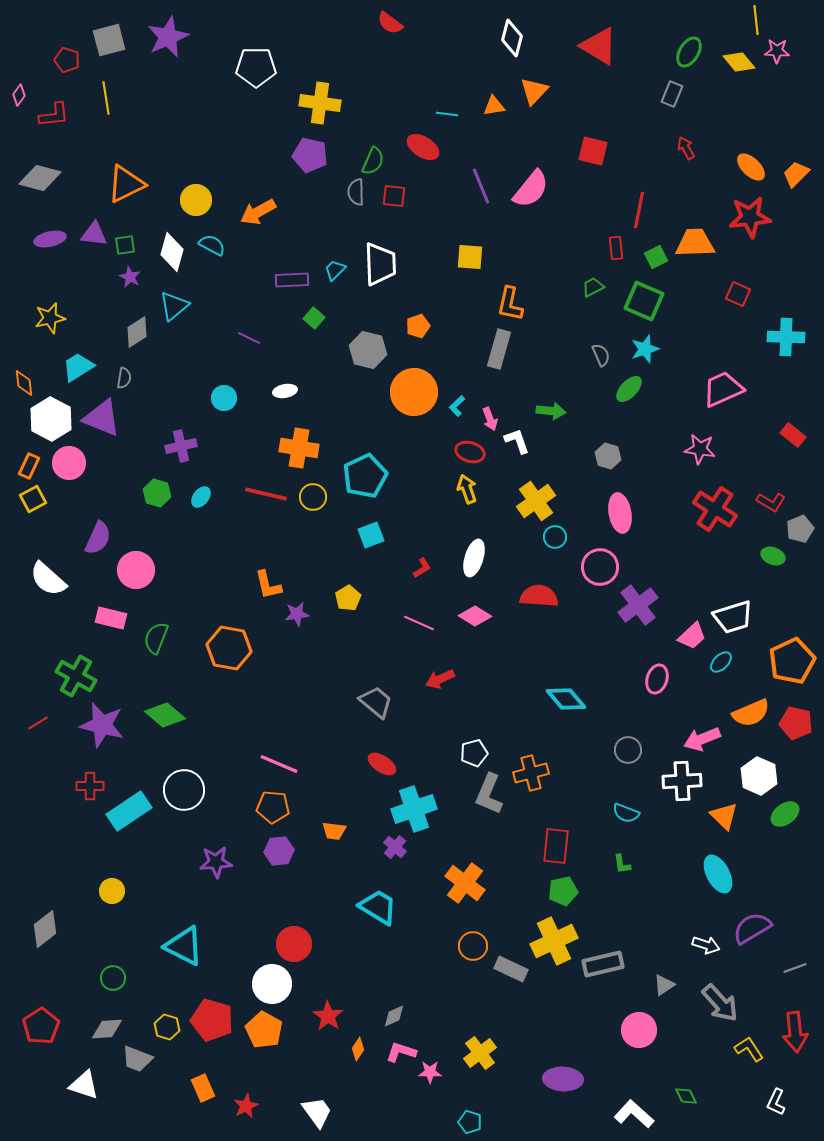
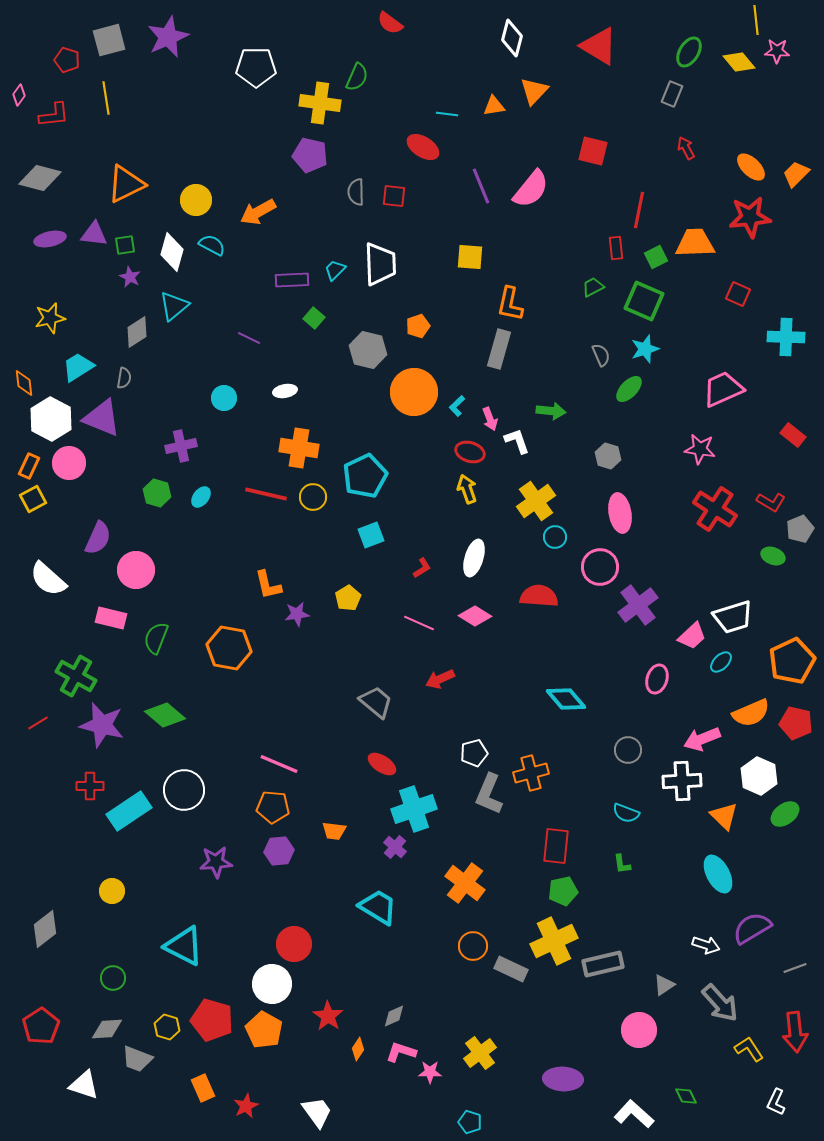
green semicircle at (373, 161): moved 16 px left, 84 px up
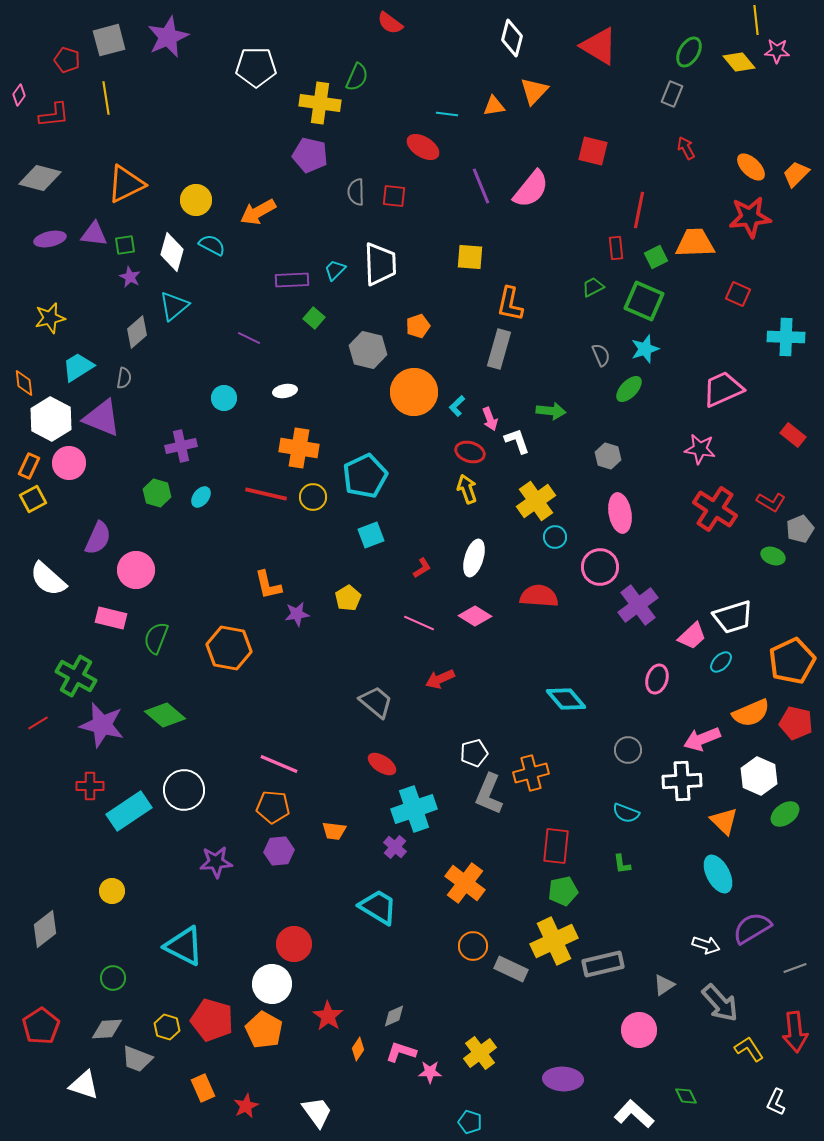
gray diamond at (137, 332): rotated 8 degrees counterclockwise
orange triangle at (724, 816): moved 5 px down
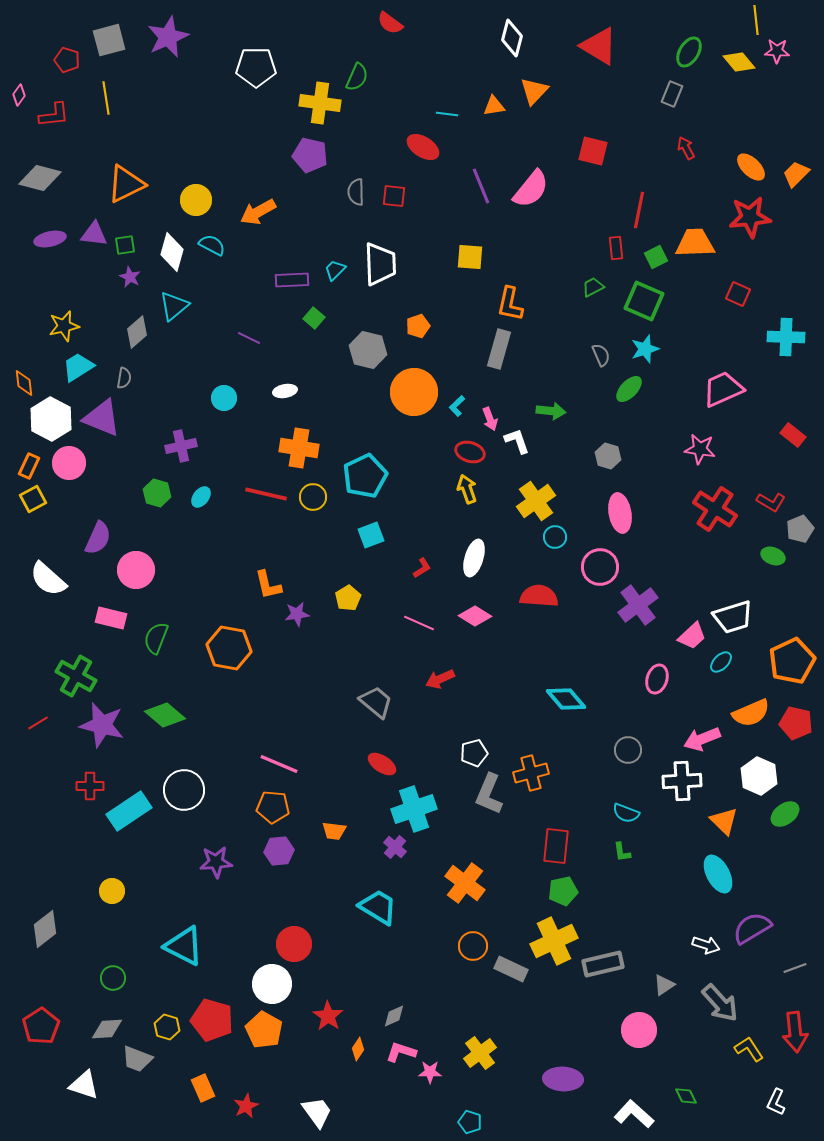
yellow star at (50, 318): moved 14 px right, 8 px down
green L-shape at (622, 864): moved 12 px up
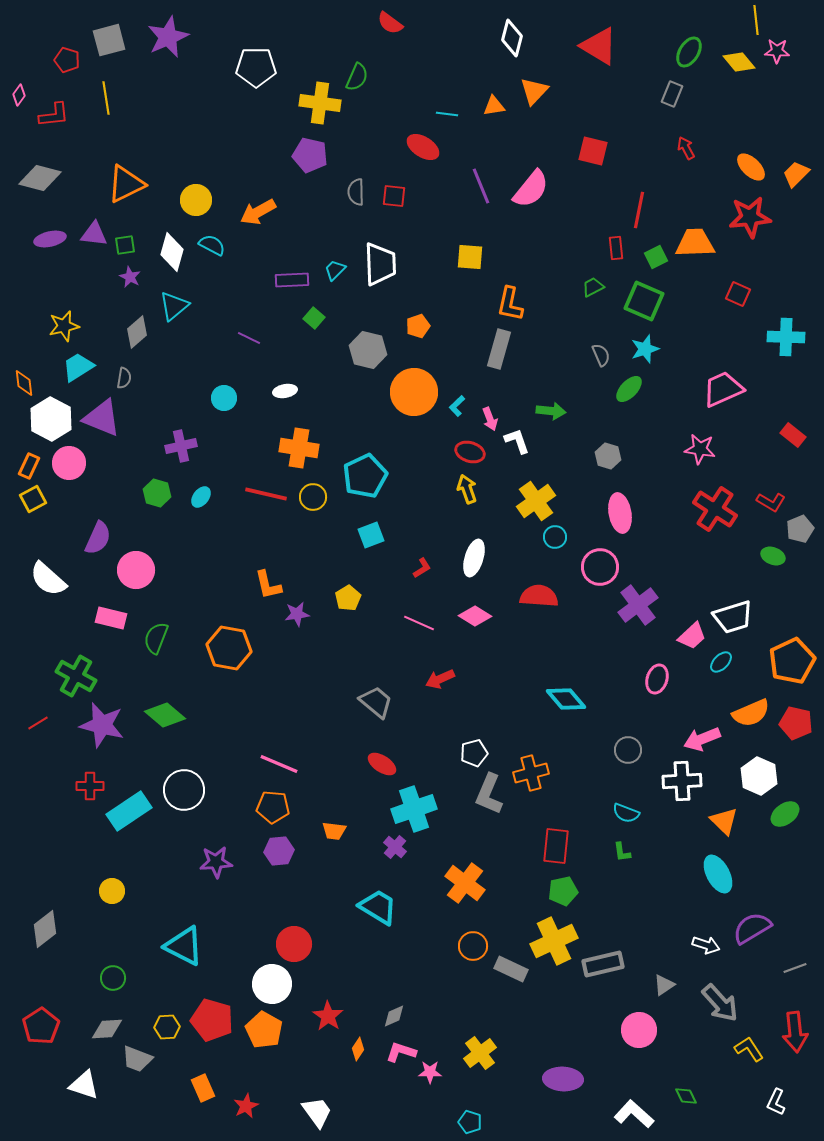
yellow hexagon at (167, 1027): rotated 20 degrees counterclockwise
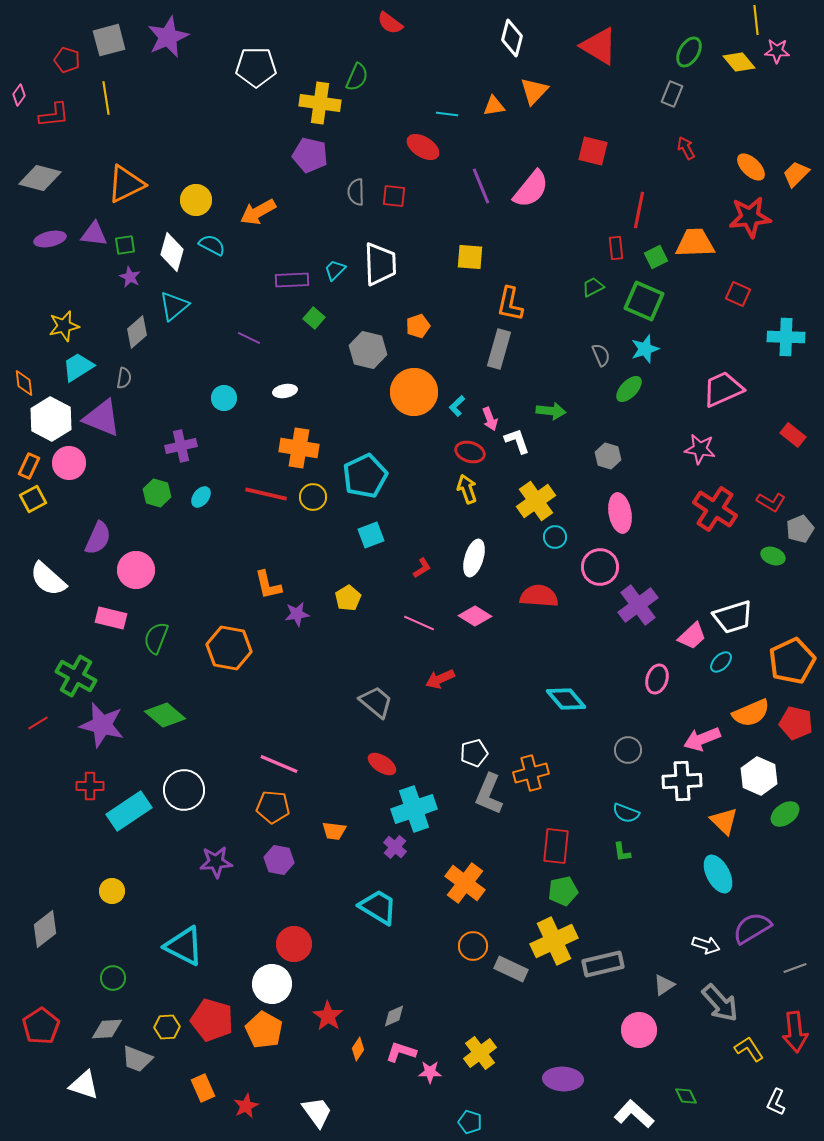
purple hexagon at (279, 851): moved 9 px down; rotated 16 degrees clockwise
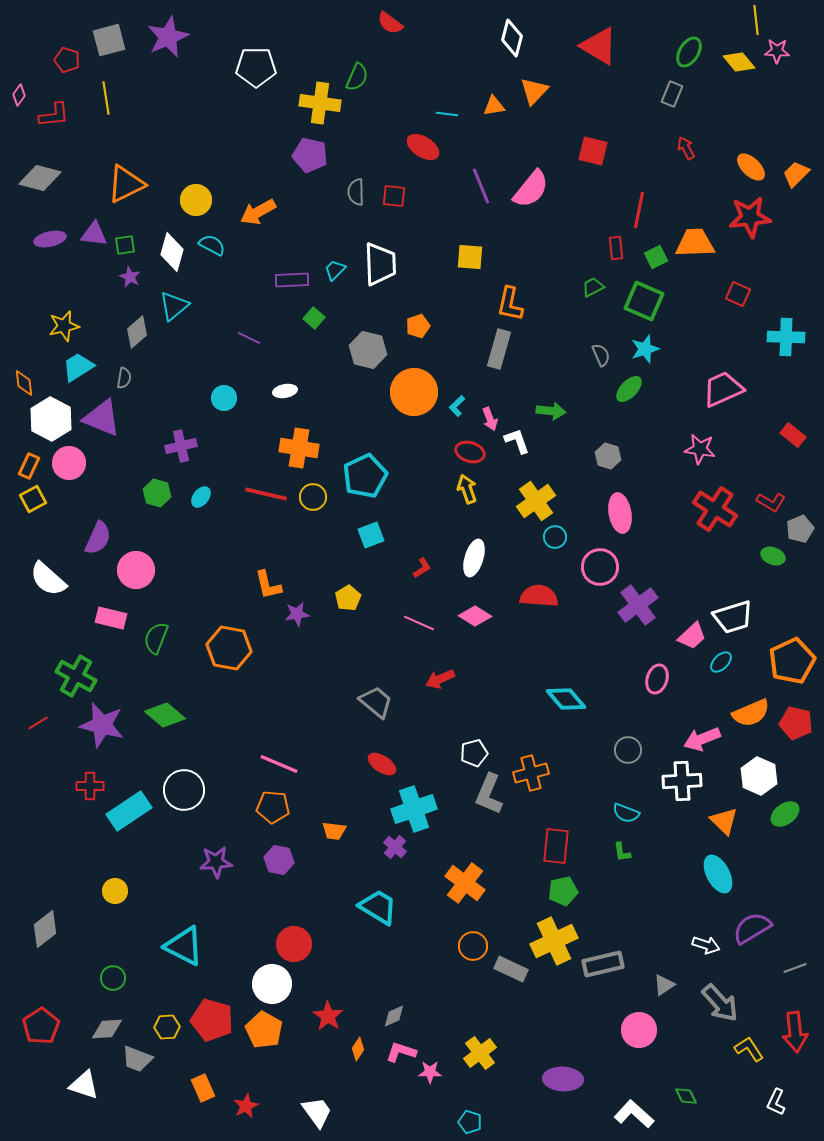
yellow circle at (112, 891): moved 3 px right
